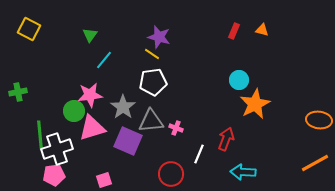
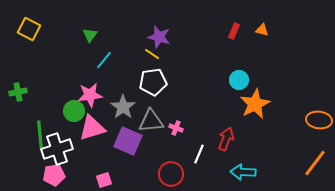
orange line: rotated 24 degrees counterclockwise
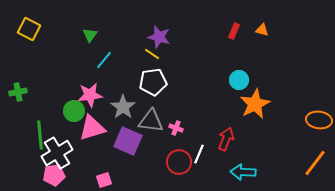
gray triangle: rotated 12 degrees clockwise
white cross: moved 4 px down; rotated 12 degrees counterclockwise
red circle: moved 8 px right, 12 px up
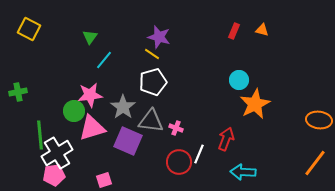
green triangle: moved 2 px down
white pentagon: rotated 8 degrees counterclockwise
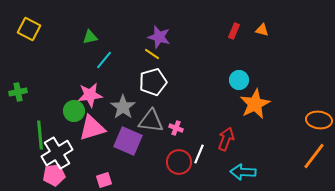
green triangle: rotated 42 degrees clockwise
orange line: moved 1 px left, 7 px up
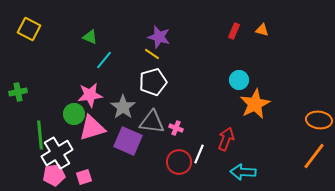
green triangle: rotated 35 degrees clockwise
green circle: moved 3 px down
gray triangle: moved 1 px right, 1 px down
pink square: moved 20 px left, 3 px up
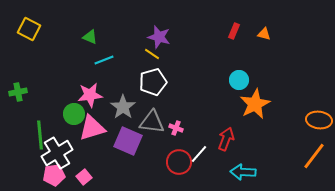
orange triangle: moved 2 px right, 4 px down
cyan line: rotated 30 degrees clockwise
white line: rotated 18 degrees clockwise
pink square: rotated 21 degrees counterclockwise
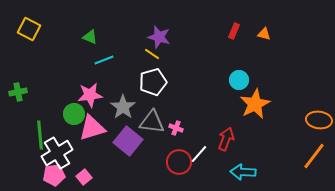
purple square: rotated 16 degrees clockwise
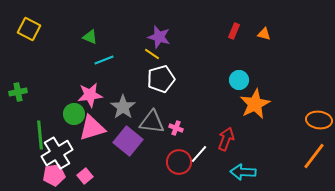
white pentagon: moved 8 px right, 3 px up
pink square: moved 1 px right, 1 px up
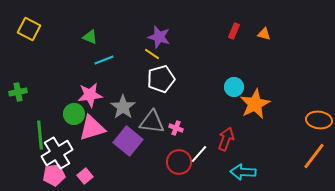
cyan circle: moved 5 px left, 7 px down
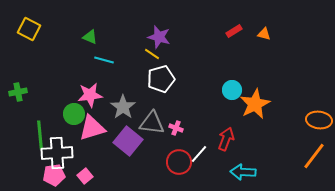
red rectangle: rotated 35 degrees clockwise
cyan line: rotated 36 degrees clockwise
cyan circle: moved 2 px left, 3 px down
gray triangle: moved 1 px down
white cross: rotated 28 degrees clockwise
